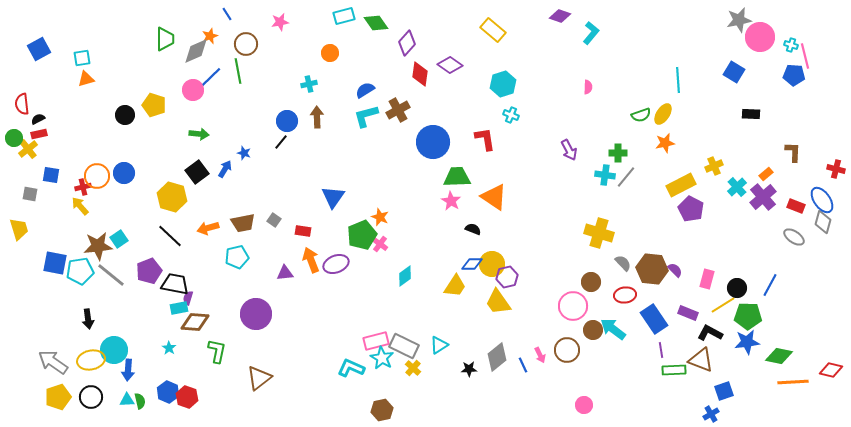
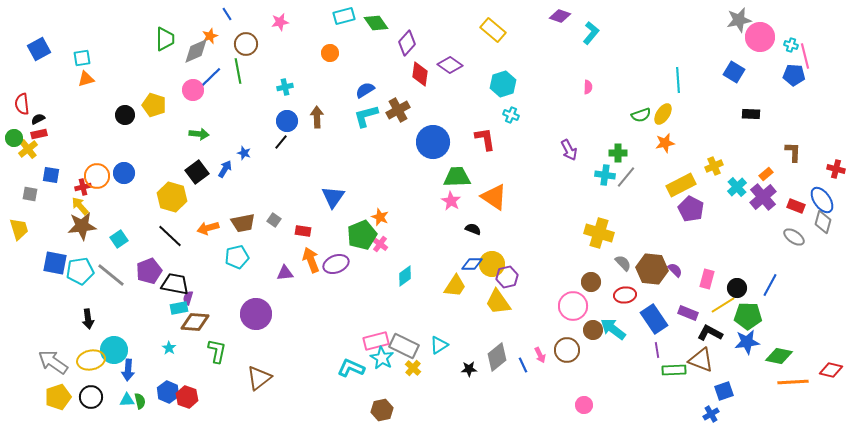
cyan cross at (309, 84): moved 24 px left, 3 px down
brown star at (98, 246): moved 16 px left, 20 px up
purple line at (661, 350): moved 4 px left
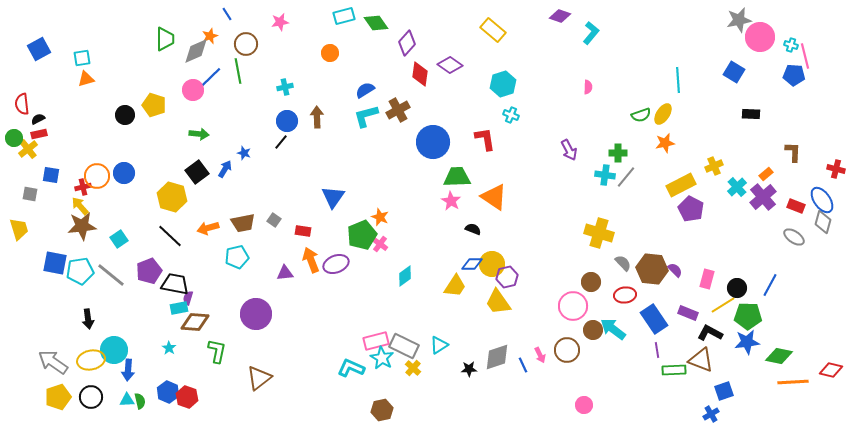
gray diamond at (497, 357): rotated 20 degrees clockwise
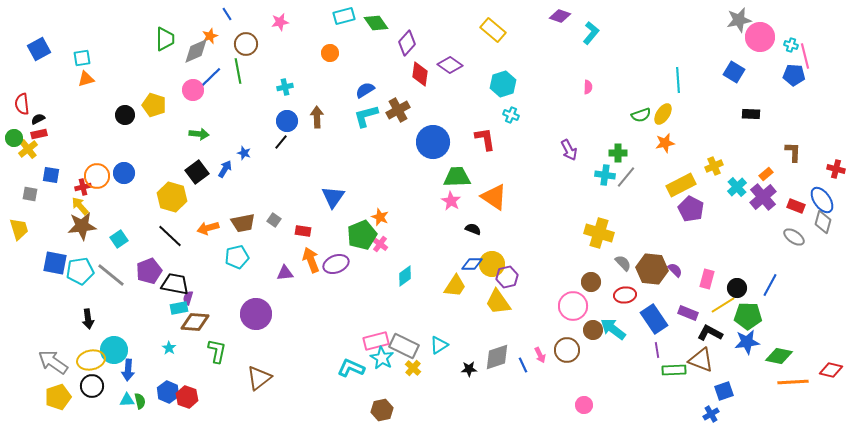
black circle at (91, 397): moved 1 px right, 11 px up
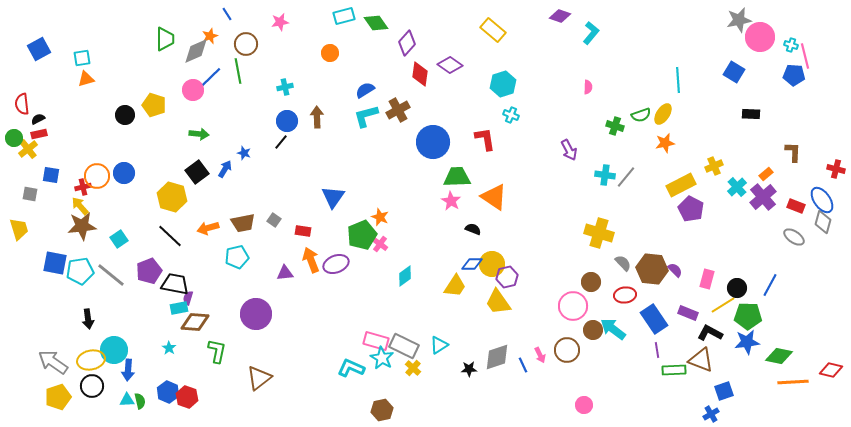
green cross at (618, 153): moved 3 px left, 27 px up; rotated 18 degrees clockwise
pink rectangle at (376, 341): rotated 30 degrees clockwise
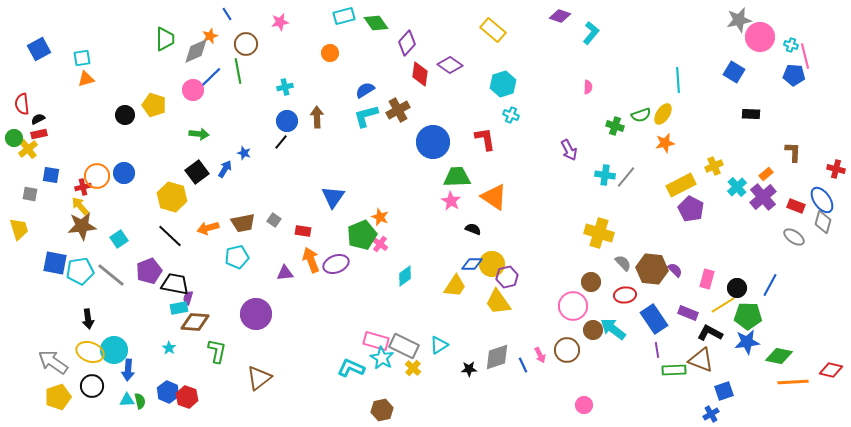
yellow ellipse at (91, 360): moved 1 px left, 8 px up; rotated 32 degrees clockwise
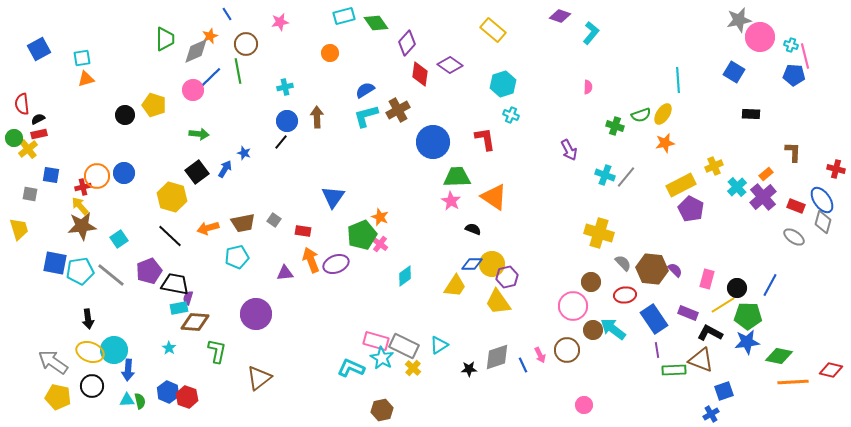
cyan cross at (605, 175): rotated 12 degrees clockwise
yellow pentagon at (58, 397): rotated 30 degrees clockwise
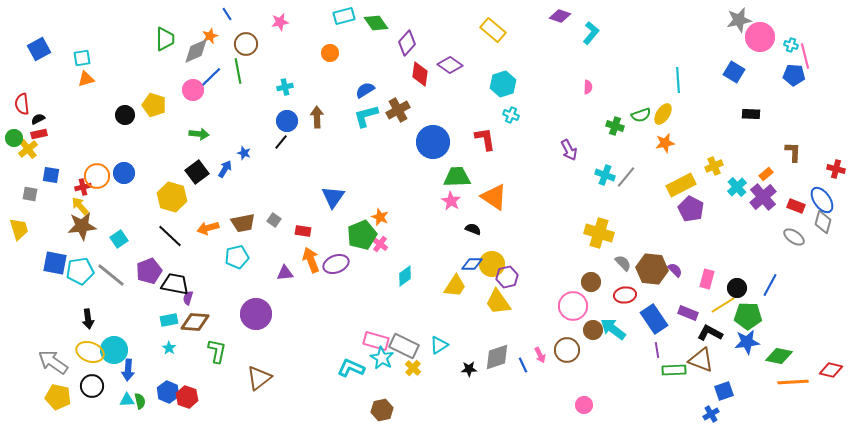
cyan rectangle at (179, 308): moved 10 px left, 12 px down
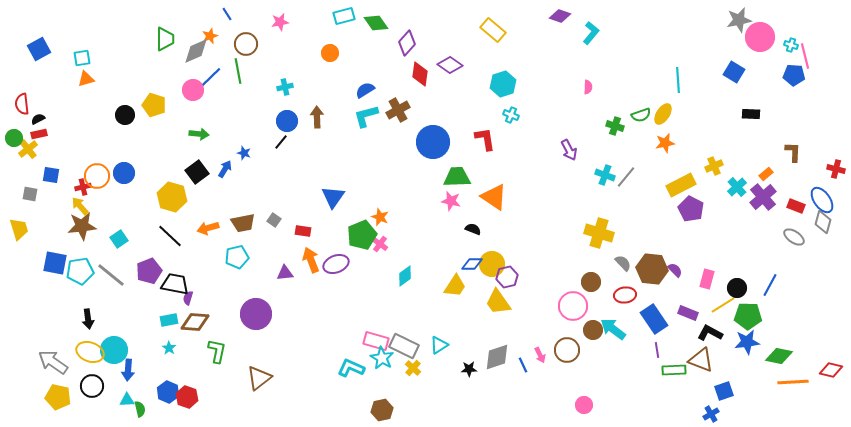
pink star at (451, 201): rotated 18 degrees counterclockwise
green semicircle at (140, 401): moved 8 px down
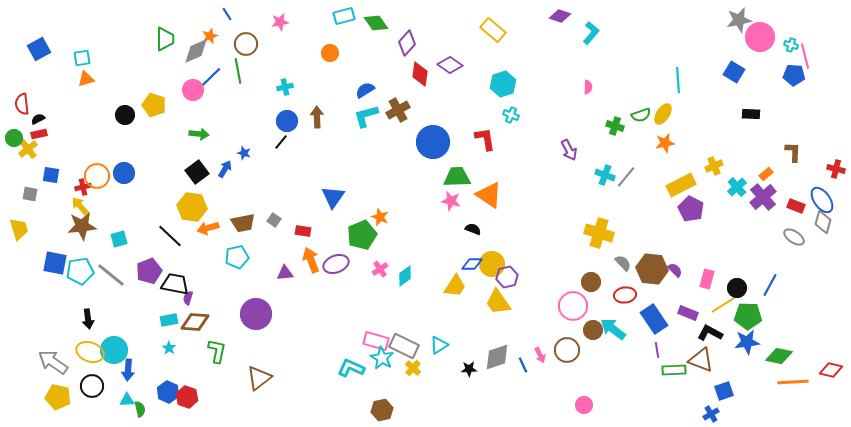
yellow hexagon at (172, 197): moved 20 px right, 10 px down; rotated 8 degrees counterclockwise
orange triangle at (494, 197): moved 5 px left, 2 px up
cyan square at (119, 239): rotated 18 degrees clockwise
pink cross at (380, 244): moved 25 px down; rotated 21 degrees clockwise
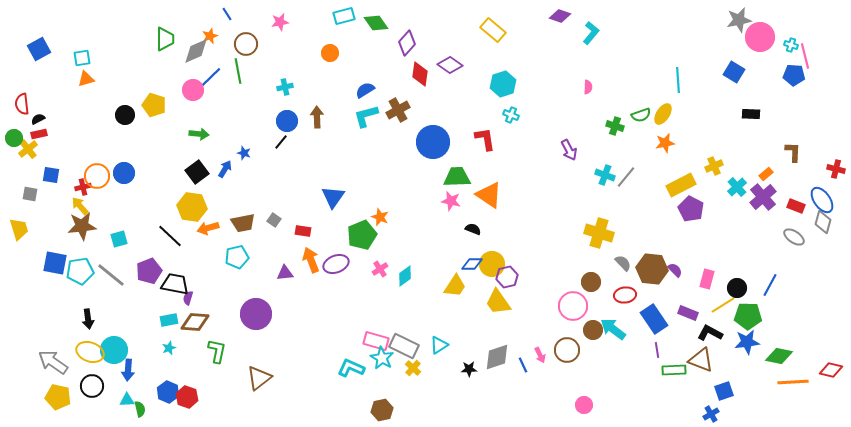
cyan star at (169, 348): rotated 16 degrees clockwise
